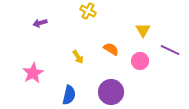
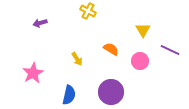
yellow arrow: moved 1 px left, 2 px down
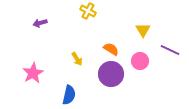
purple circle: moved 18 px up
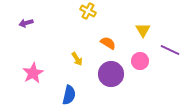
purple arrow: moved 14 px left
orange semicircle: moved 3 px left, 6 px up
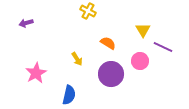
purple line: moved 7 px left, 3 px up
pink star: moved 3 px right
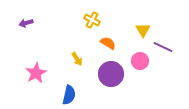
yellow cross: moved 4 px right, 9 px down
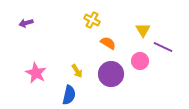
yellow arrow: moved 12 px down
pink star: rotated 15 degrees counterclockwise
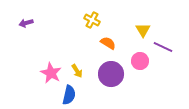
pink star: moved 15 px right
